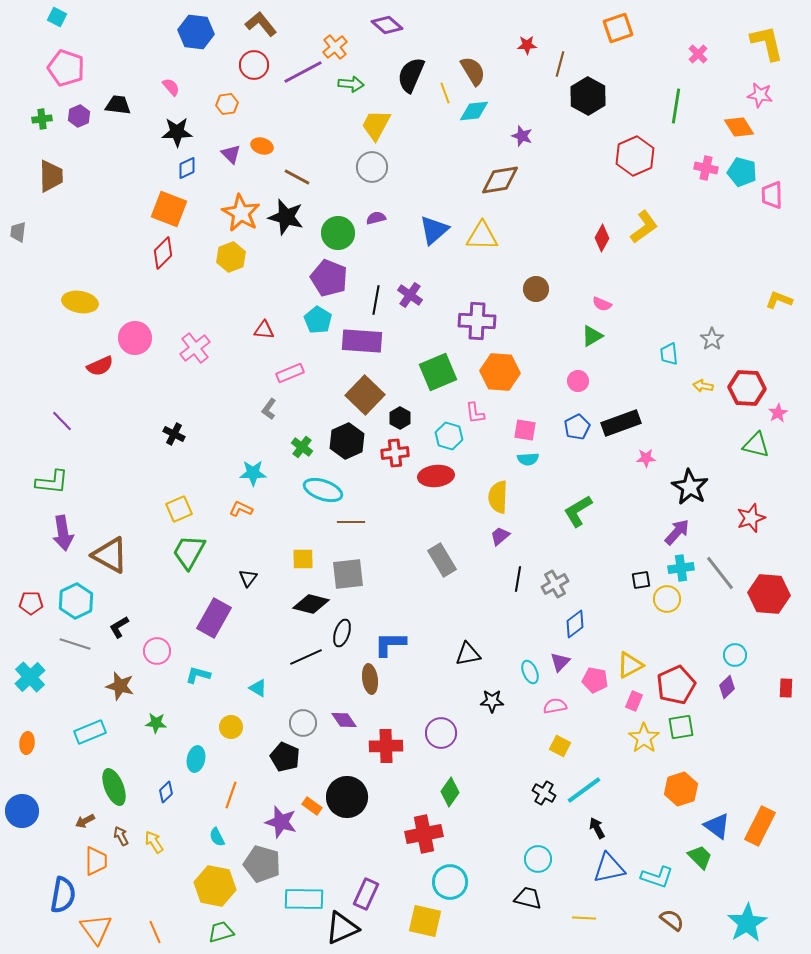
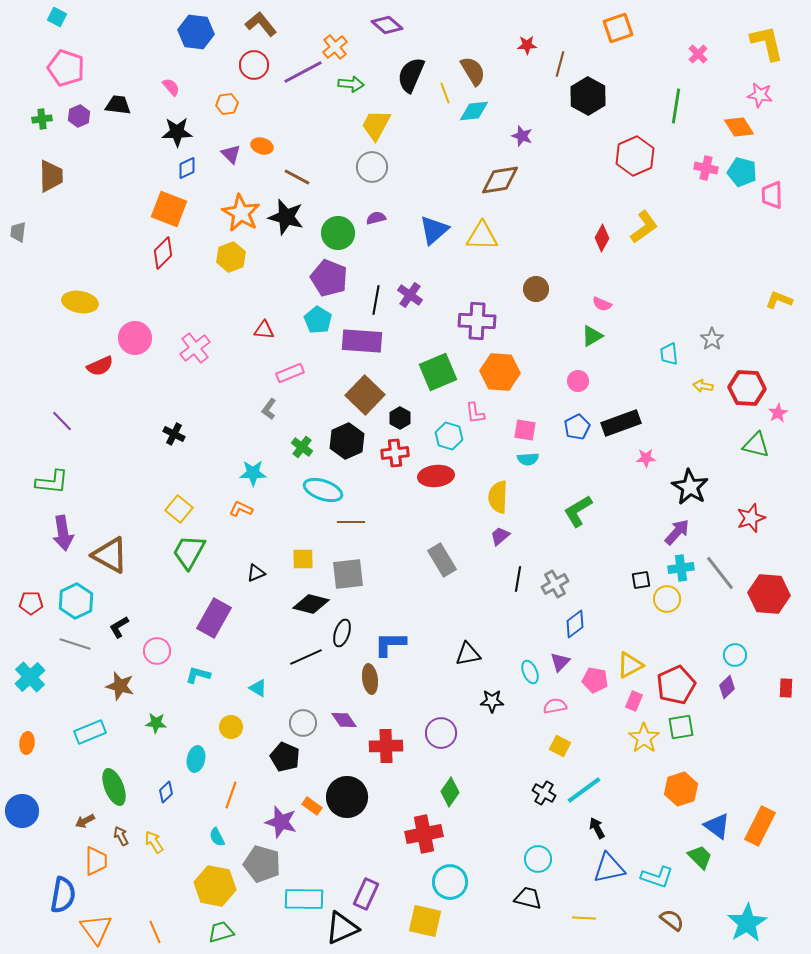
yellow square at (179, 509): rotated 28 degrees counterclockwise
black triangle at (248, 578): moved 8 px right, 5 px up; rotated 30 degrees clockwise
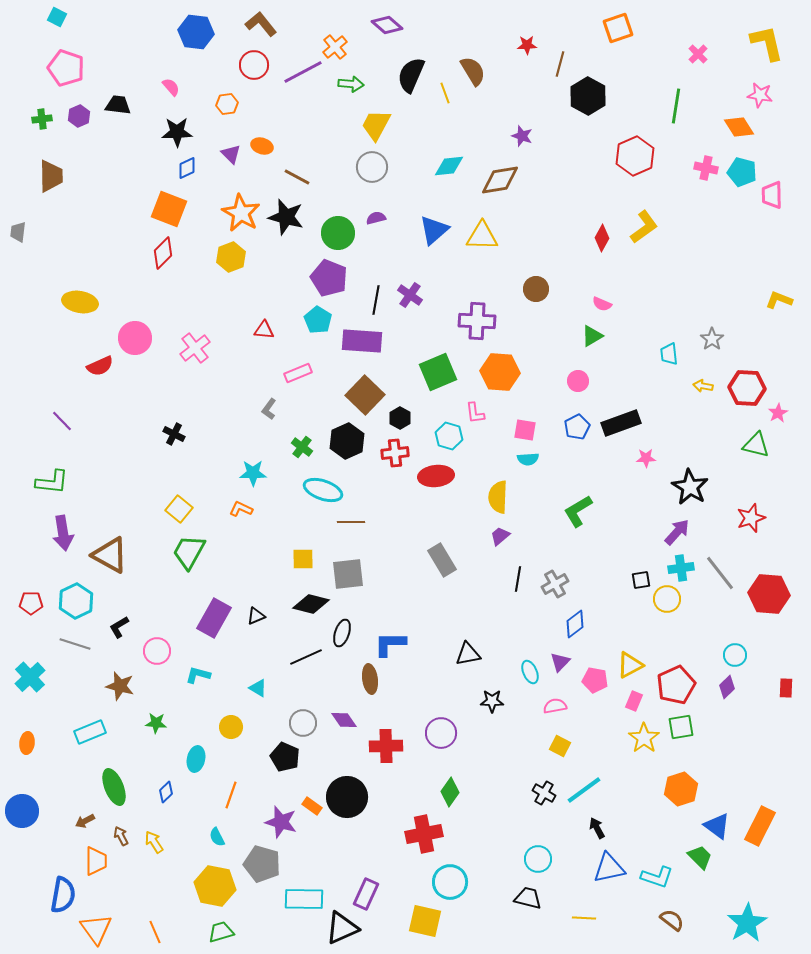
cyan diamond at (474, 111): moved 25 px left, 55 px down
pink rectangle at (290, 373): moved 8 px right
black triangle at (256, 573): moved 43 px down
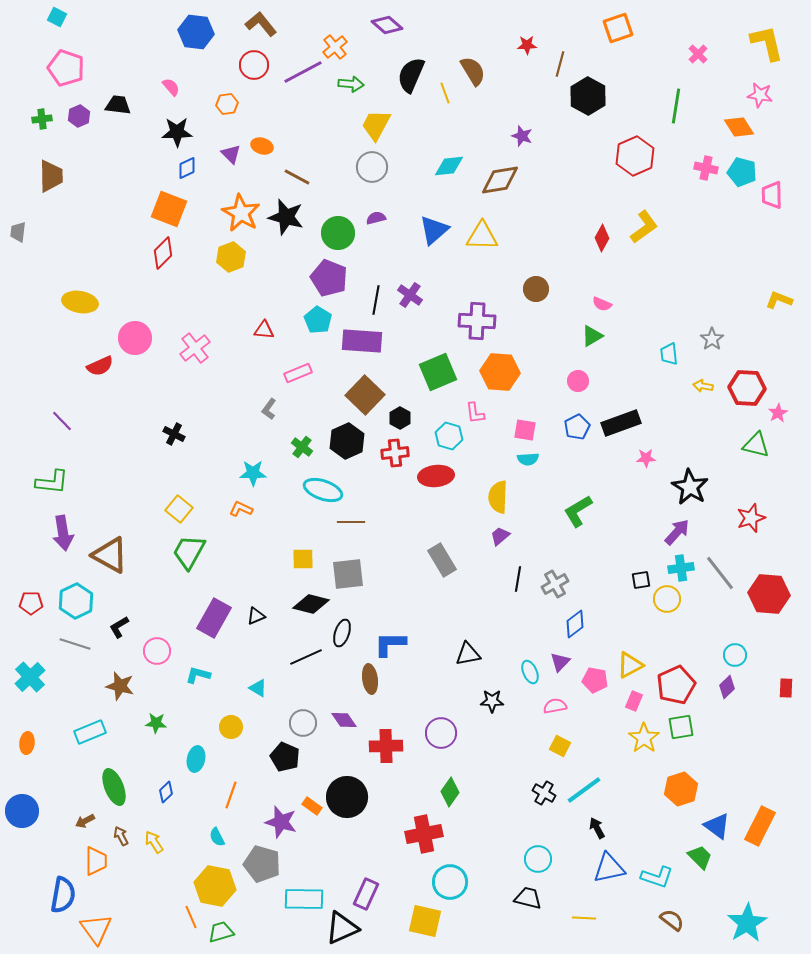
orange line at (155, 932): moved 36 px right, 15 px up
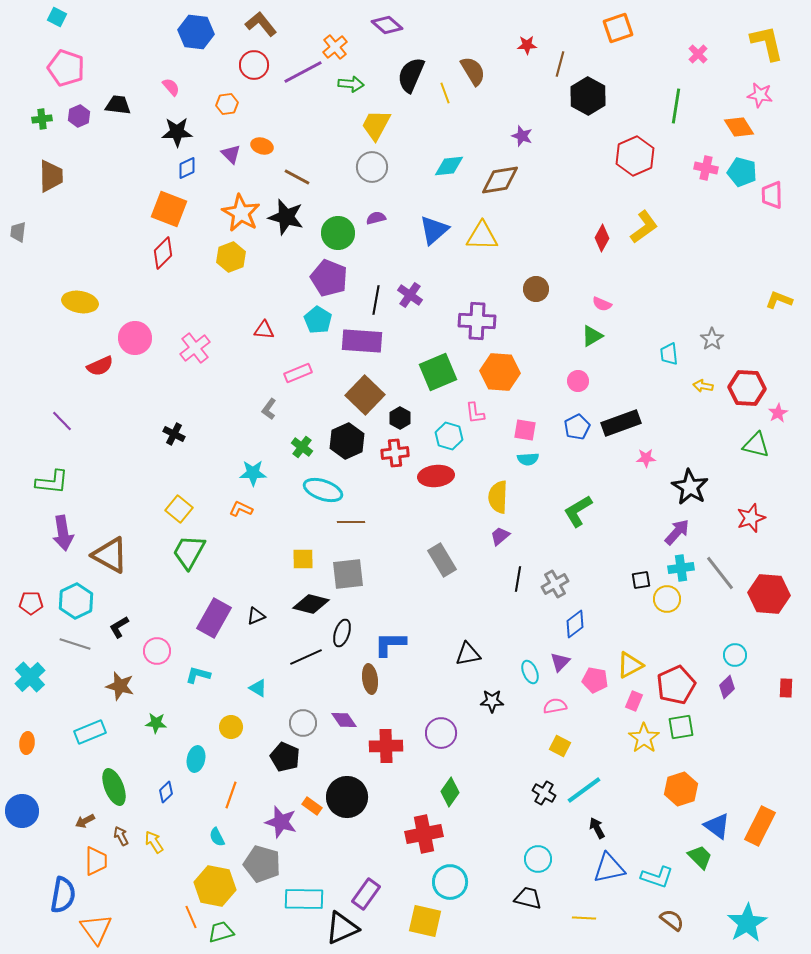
purple rectangle at (366, 894): rotated 12 degrees clockwise
